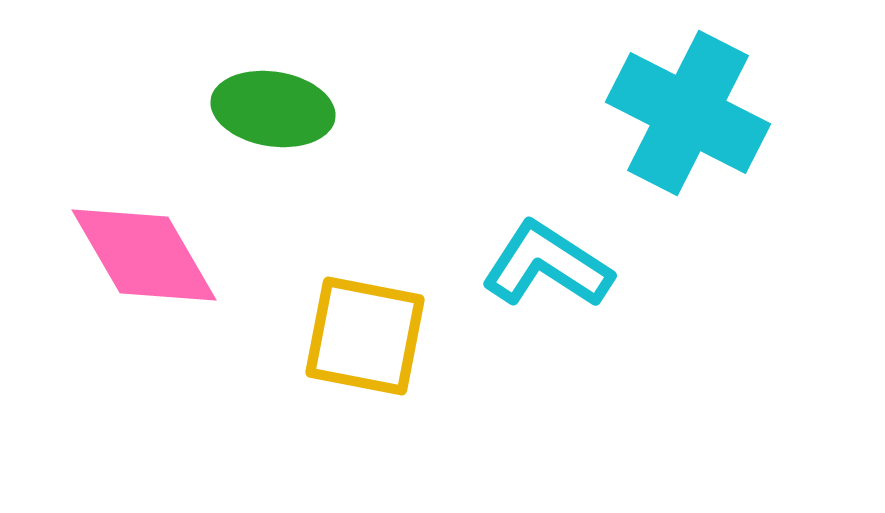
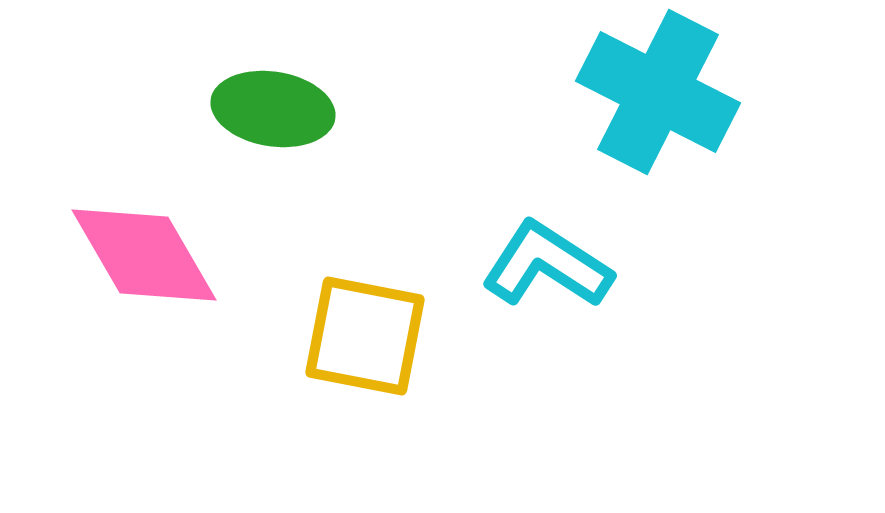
cyan cross: moved 30 px left, 21 px up
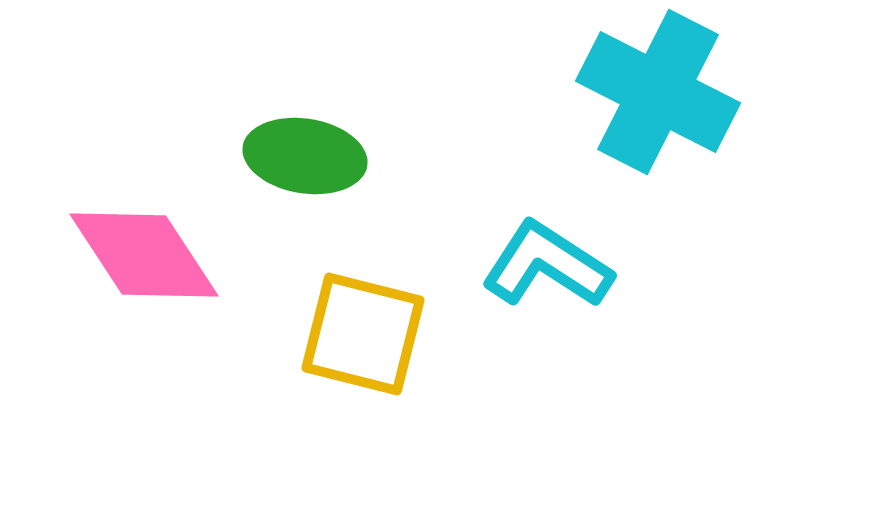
green ellipse: moved 32 px right, 47 px down
pink diamond: rotated 3 degrees counterclockwise
yellow square: moved 2 px left, 2 px up; rotated 3 degrees clockwise
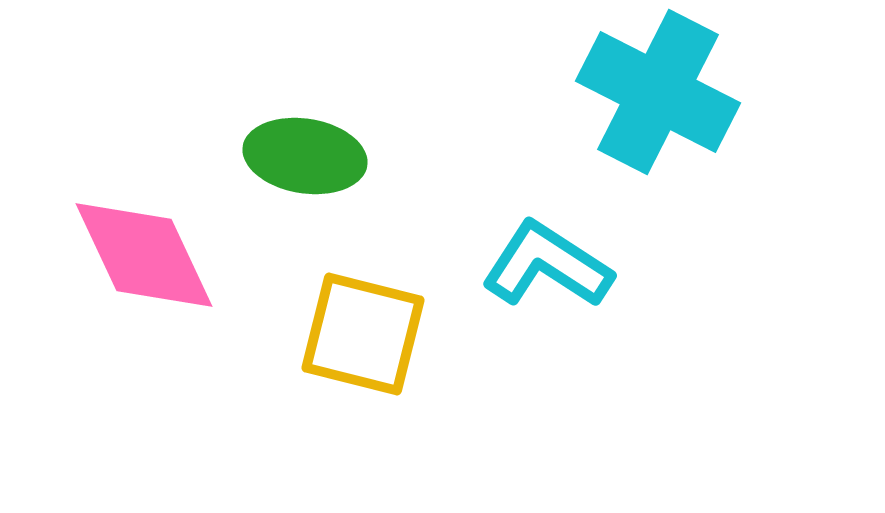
pink diamond: rotated 8 degrees clockwise
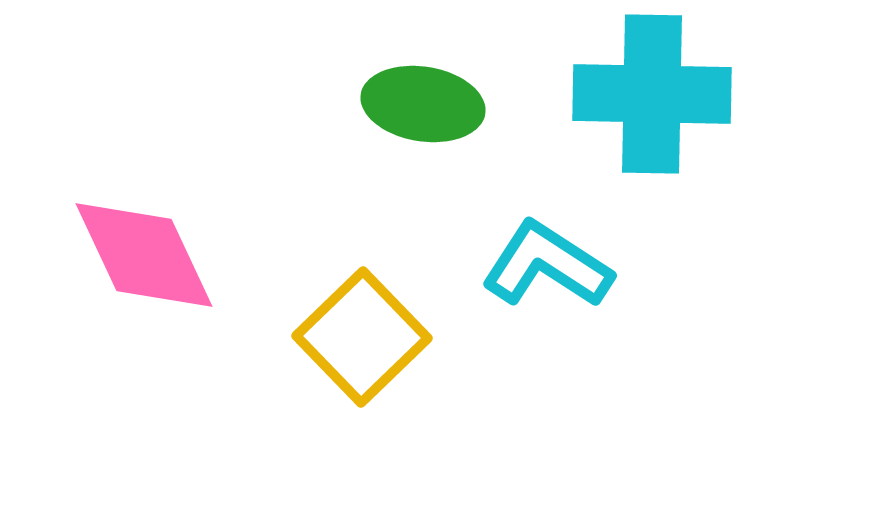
cyan cross: moved 6 px left, 2 px down; rotated 26 degrees counterclockwise
green ellipse: moved 118 px right, 52 px up
yellow square: moved 1 px left, 3 px down; rotated 32 degrees clockwise
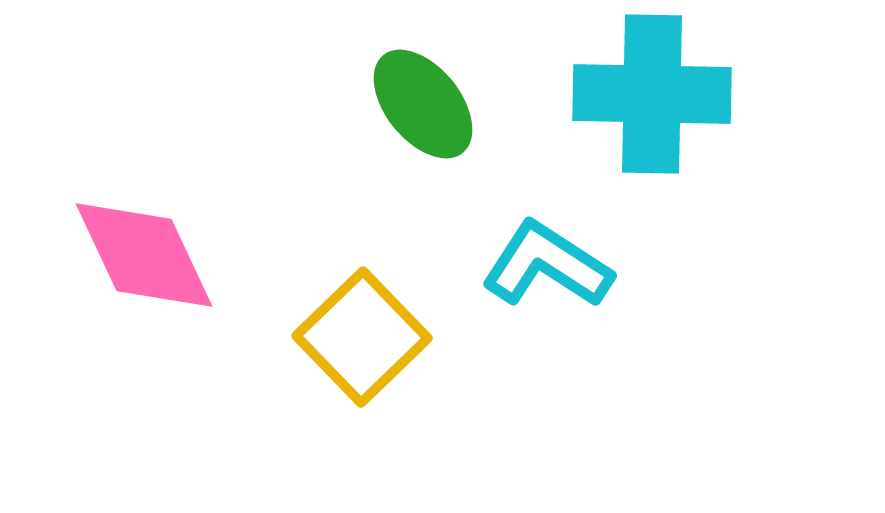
green ellipse: rotated 42 degrees clockwise
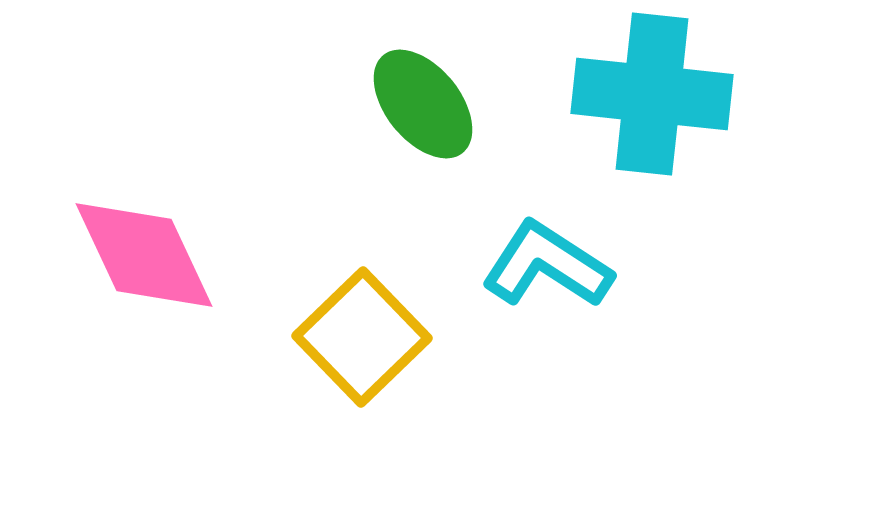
cyan cross: rotated 5 degrees clockwise
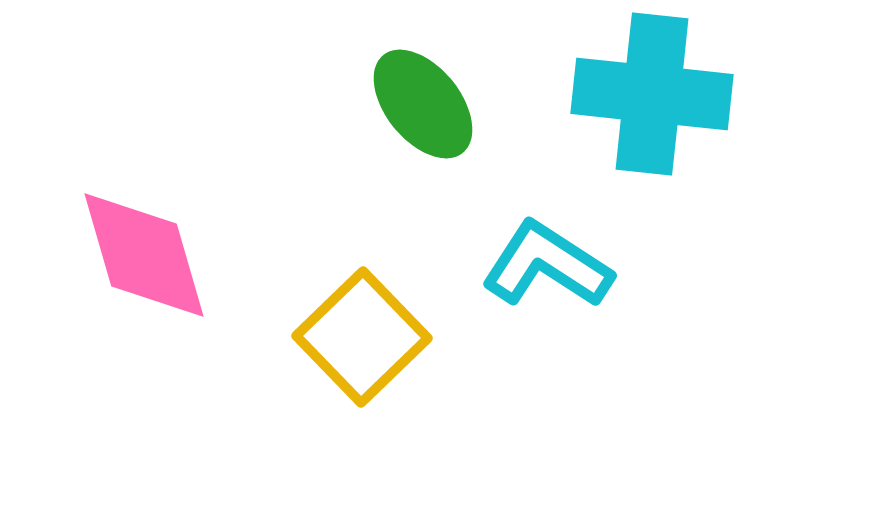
pink diamond: rotated 9 degrees clockwise
